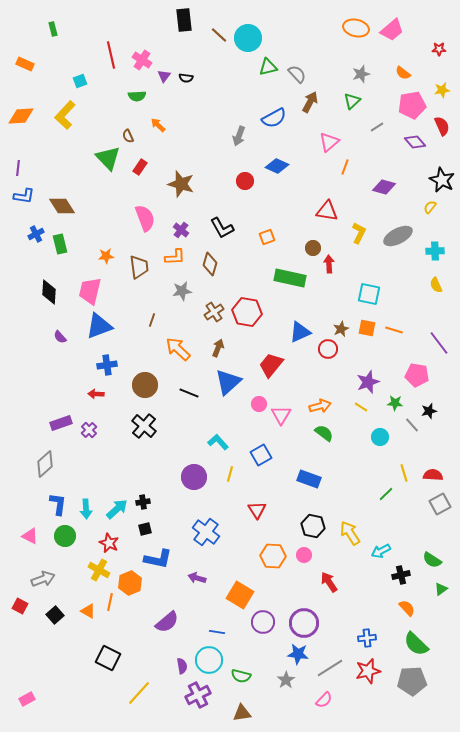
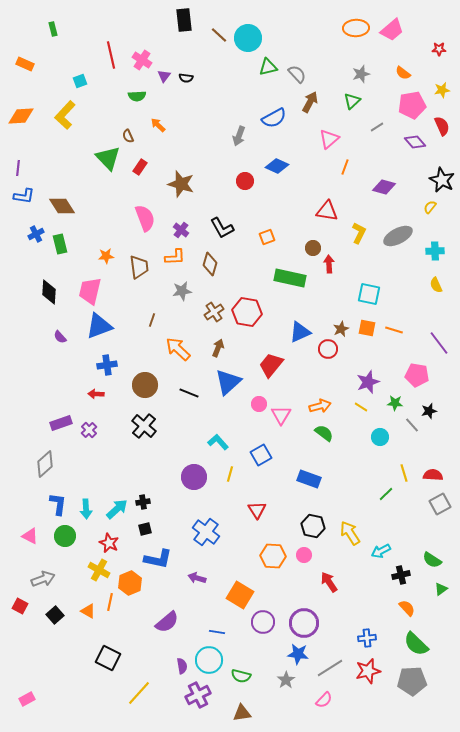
orange ellipse at (356, 28): rotated 15 degrees counterclockwise
pink triangle at (329, 142): moved 3 px up
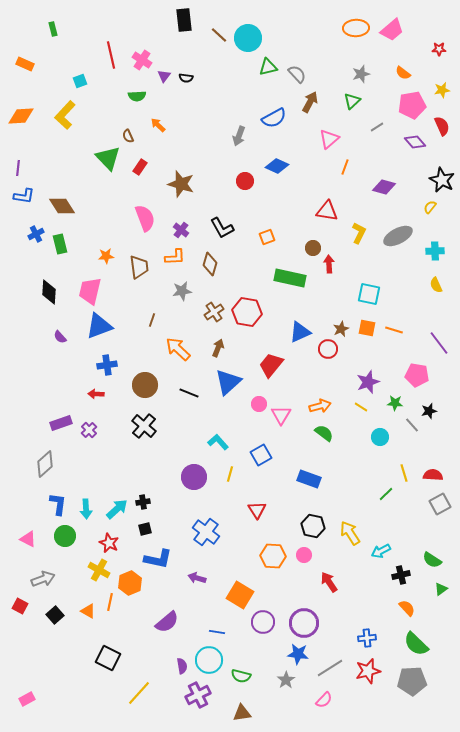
pink triangle at (30, 536): moved 2 px left, 3 px down
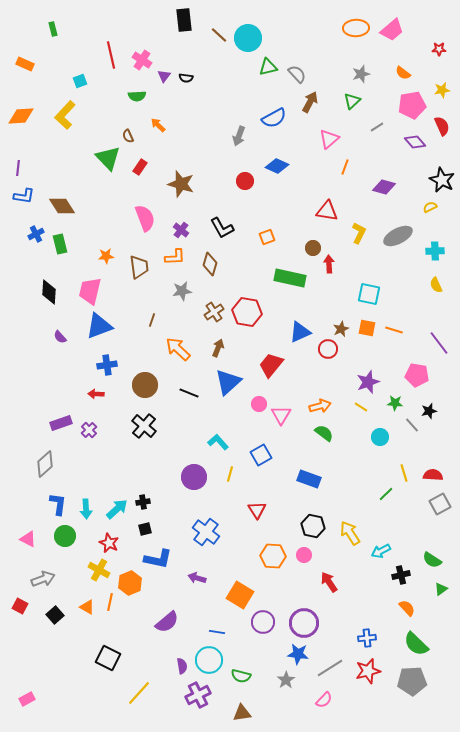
yellow semicircle at (430, 207): rotated 24 degrees clockwise
orange triangle at (88, 611): moved 1 px left, 4 px up
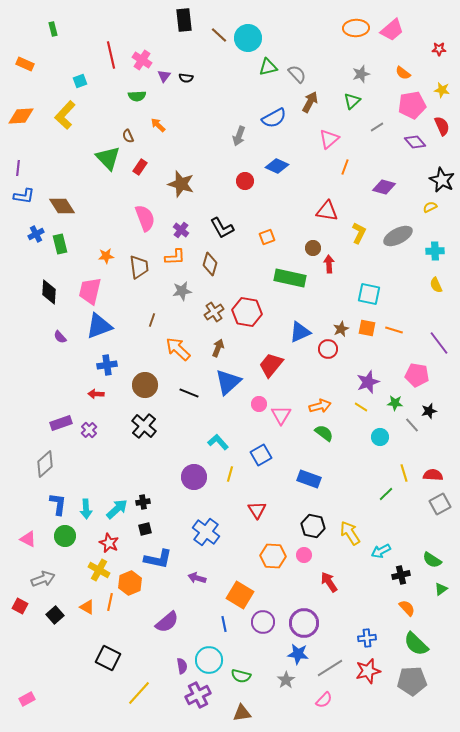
yellow star at (442, 90): rotated 21 degrees clockwise
blue line at (217, 632): moved 7 px right, 8 px up; rotated 70 degrees clockwise
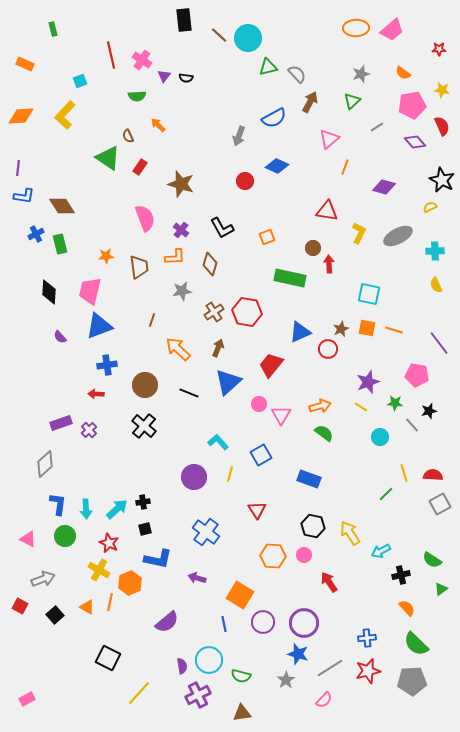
green triangle at (108, 158): rotated 12 degrees counterclockwise
blue star at (298, 654): rotated 10 degrees clockwise
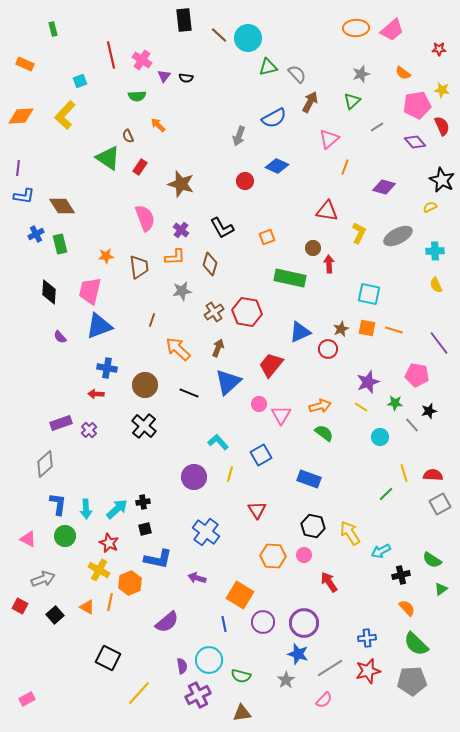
pink pentagon at (412, 105): moved 5 px right
blue cross at (107, 365): moved 3 px down; rotated 18 degrees clockwise
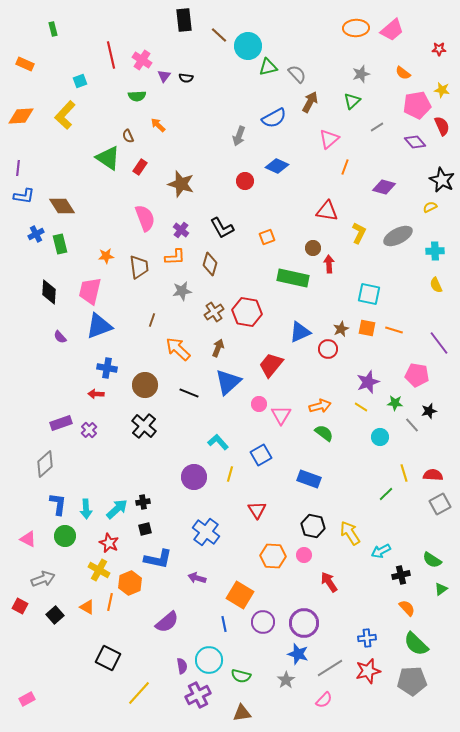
cyan circle at (248, 38): moved 8 px down
green rectangle at (290, 278): moved 3 px right
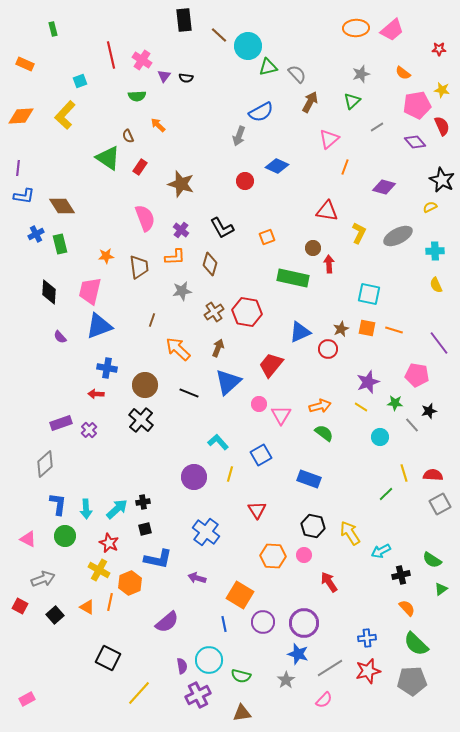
blue semicircle at (274, 118): moved 13 px left, 6 px up
black cross at (144, 426): moved 3 px left, 6 px up
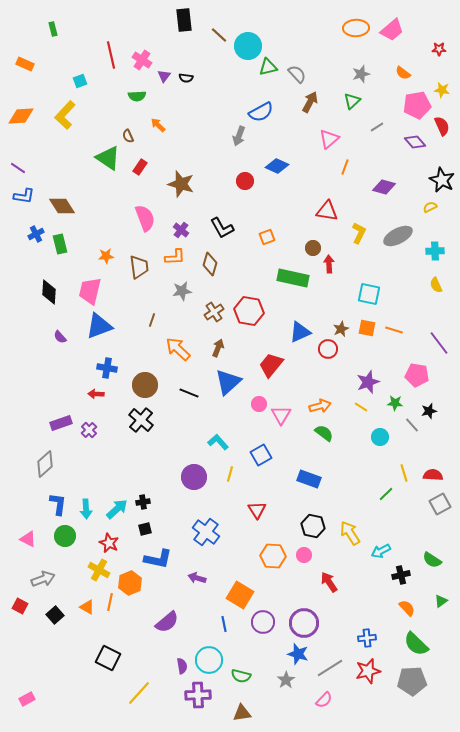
purple line at (18, 168): rotated 63 degrees counterclockwise
red hexagon at (247, 312): moved 2 px right, 1 px up
green triangle at (441, 589): moved 12 px down
purple cross at (198, 695): rotated 25 degrees clockwise
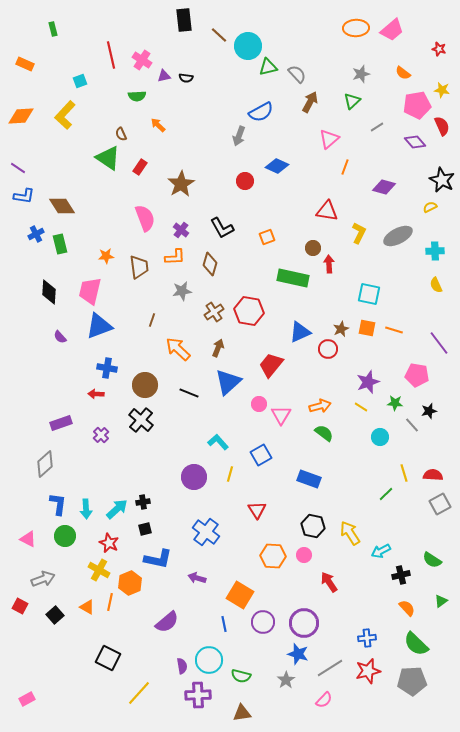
red star at (439, 49): rotated 16 degrees clockwise
purple triangle at (164, 76): rotated 40 degrees clockwise
brown semicircle at (128, 136): moved 7 px left, 2 px up
brown star at (181, 184): rotated 24 degrees clockwise
purple cross at (89, 430): moved 12 px right, 5 px down
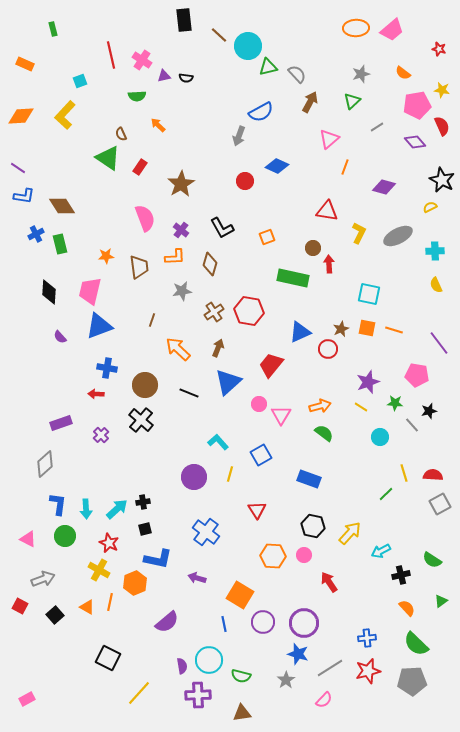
yellow arrow at (350, 533): rotated 75 degrees clockwise
orange hexagon at (130, 583): moved 5 px right
